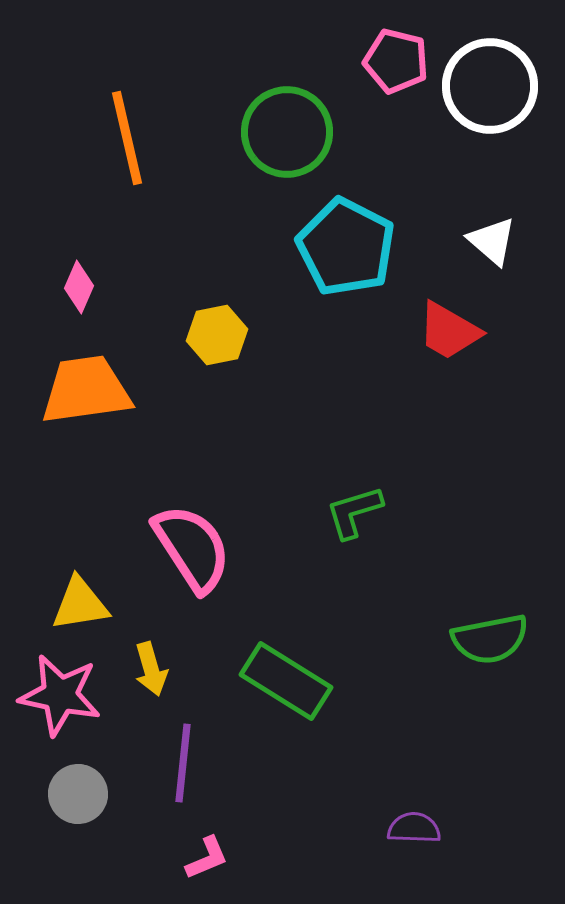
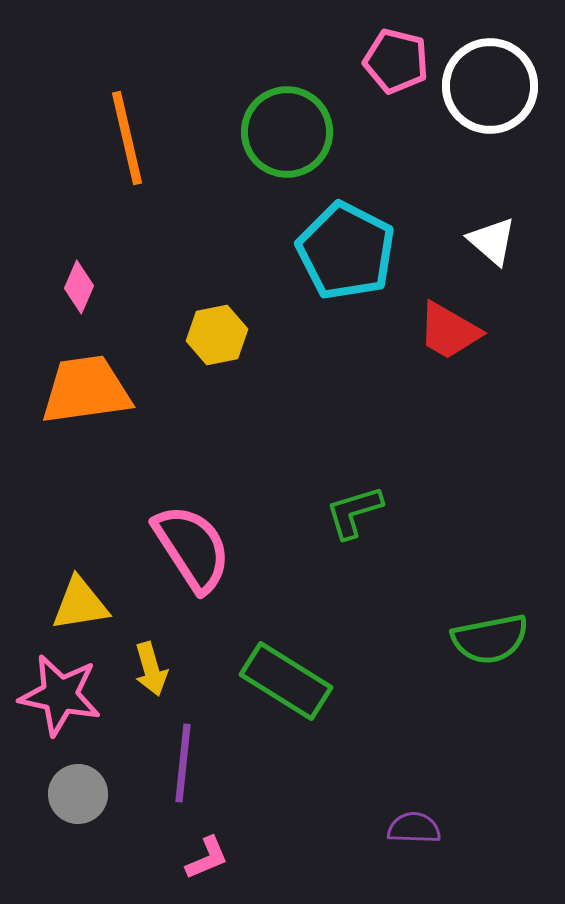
cyan pentagon: moved 4 px down
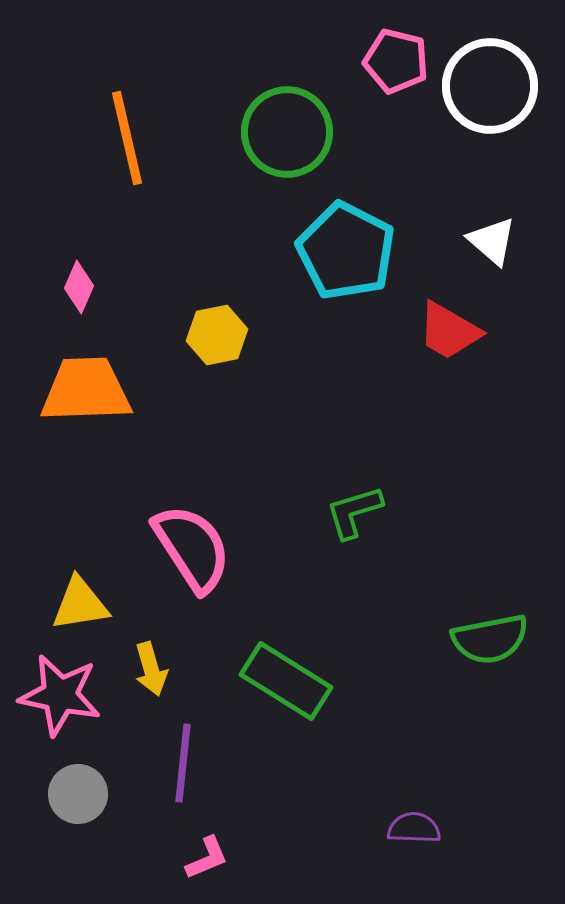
orange trapezoid: rotated 6 degrees clockwise
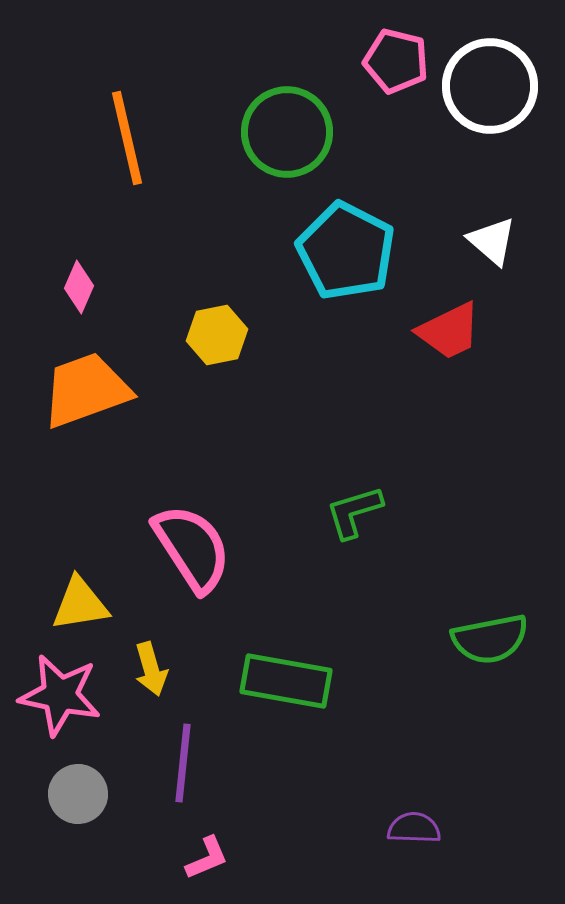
red trapezoid: rotated 56 degrees counterclockwise
orange trapezoid: rotated 18 degrees counterclockwise
green rectangle: rotated 22 degrees counterclockwise
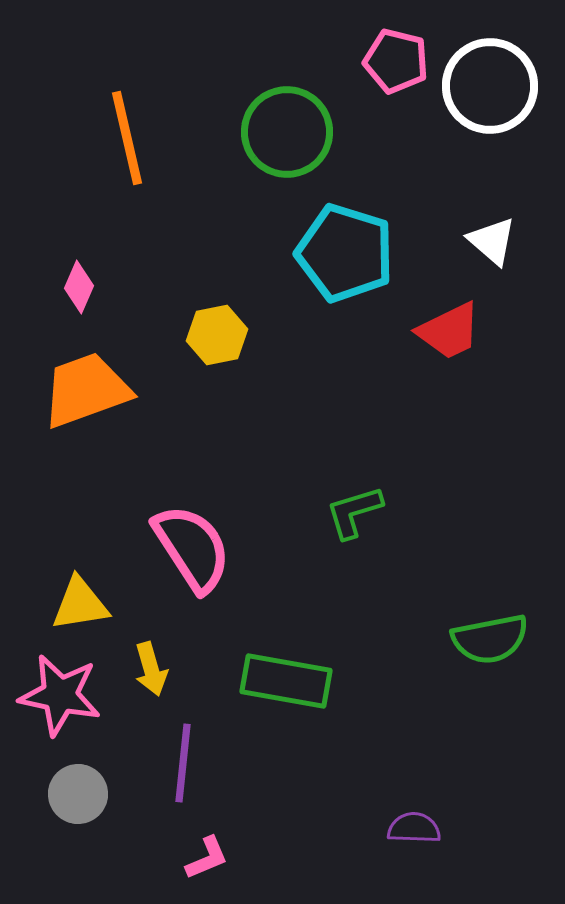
cyan pentagon: moved 1 px left, 2 px down; rotated 10 degrees counterclockwise
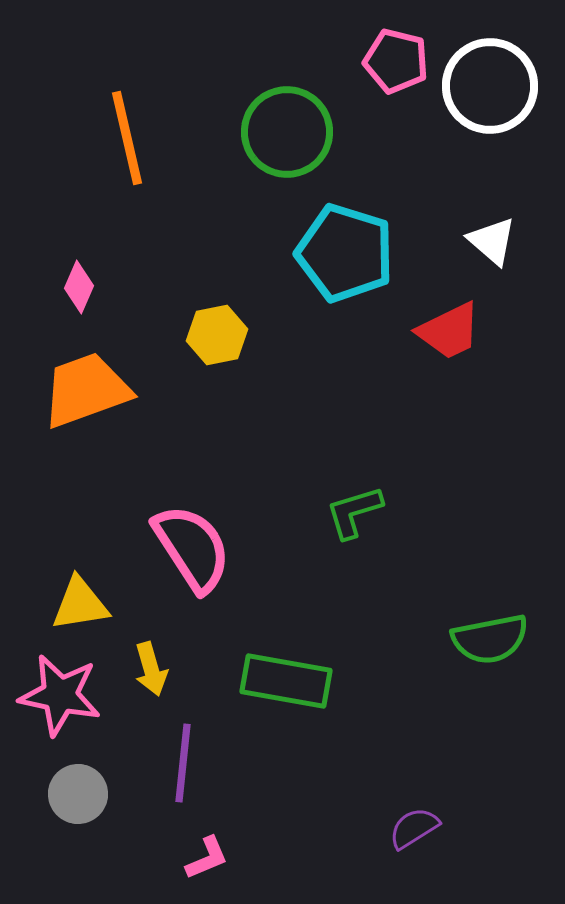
purple semicircle: rotated 34 degrees counterclockwise
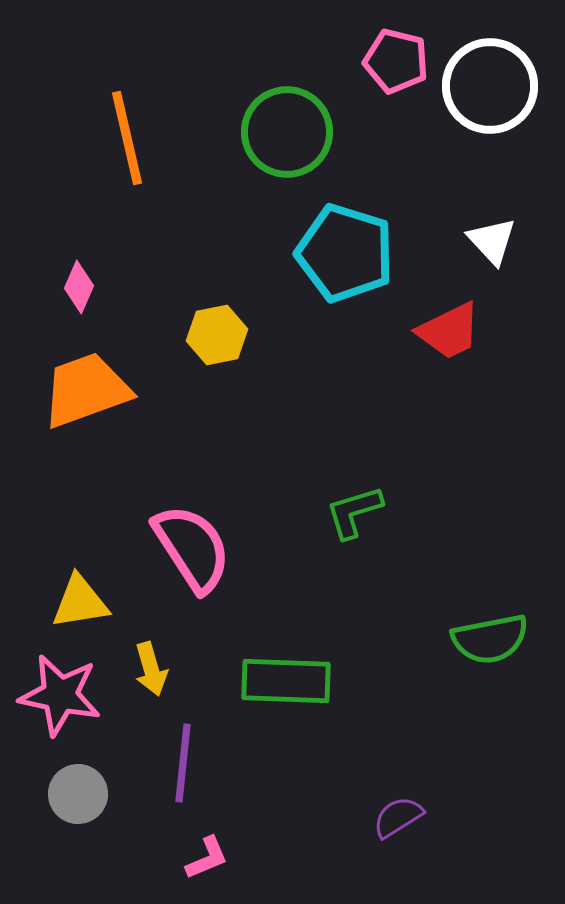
white triangle: rotated 6 degrees clockwise
yellow triangle: moved 2 px up
green rectangle: rotated 8 degrees counterclockwise
purple semicircle: moved 16 px left, 11 px up
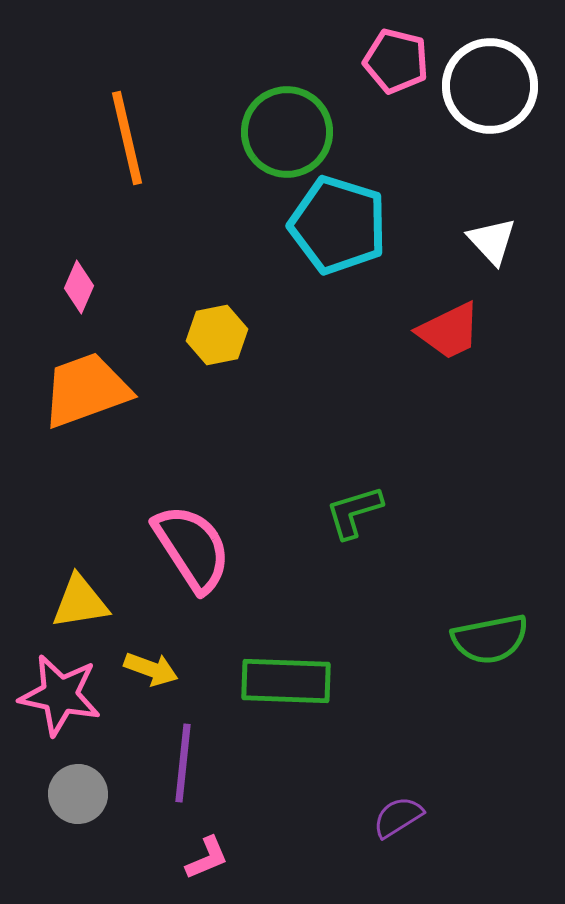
cyan pentagon: moved 7 px left, 28 px up
yellow arrow: rotated 54 degrees counterclockwise
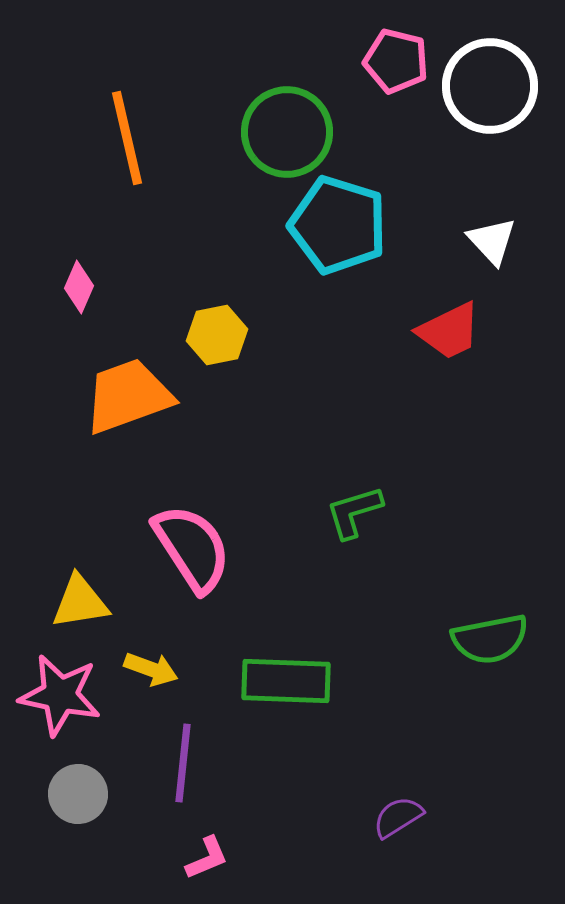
orange trapezoid: moved 42 px right, 6 px down
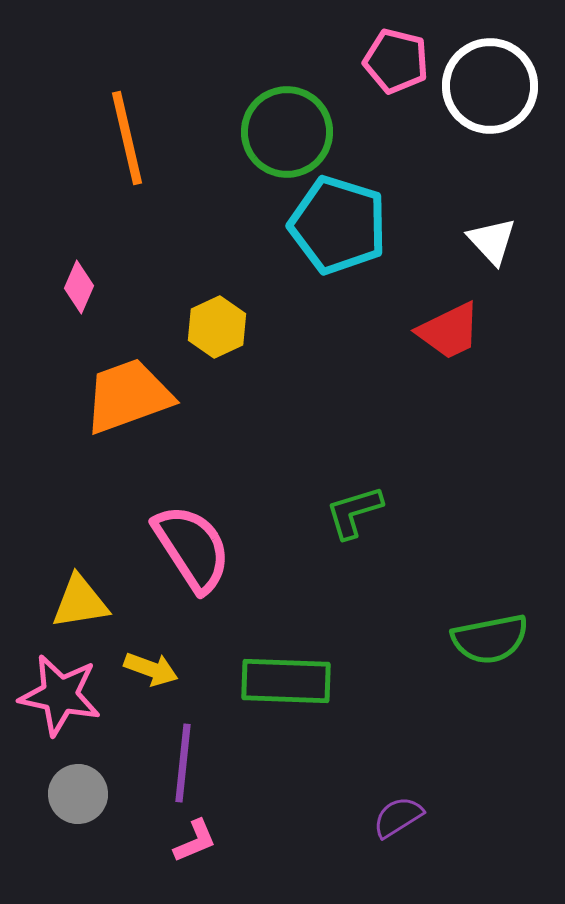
yellow hexagon: moved 8 px up; rotated 14 degrees counterclockwise
pink L-shape: moved 12 px left, 17 px up
